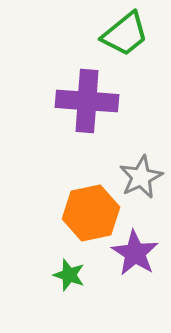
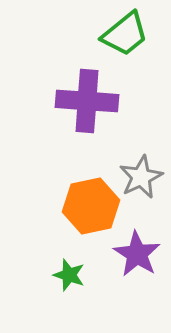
orange hexagon: moved 7 px up
purple star: moved 2 px right, 1 px down
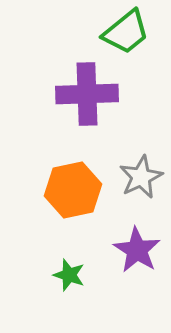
green trapezoid: moved 1 px right, 2 px up
purple cross: moved 7 px up; rotated 6 degrees counterclockwise
orange hexagon: moved 18 px left, 16 px up
purple star: moved 4 px up
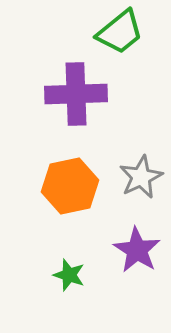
green trapezoid: moved 6 px left
purple cross: moved 11 px left
orange hexagon: moved 3 px left, 4 px up
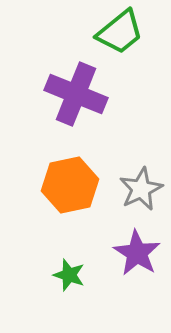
purple cross: rotated 24 degrees clockwise
gray star: moved 12 px down
orange hexagon: moved 1 px up
purple star: moved 3 px down
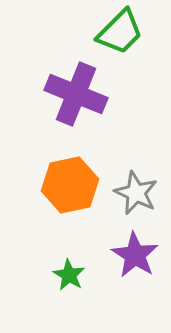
green trapezoid: rotated 6 degrees counterclockwise
gray star: moved 5 px left, 4 px down; rotated 21 degrees counterclockwise
purple star: moved 2 px left, 2 px down
green star: rotated 12 degrees clockwise
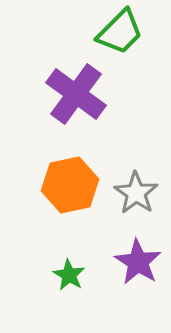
purple cross: rotated 14 degrees clockwise
gray star: rotated 9 degrees clockwise
purple star: moved 3 px right, 7 px down
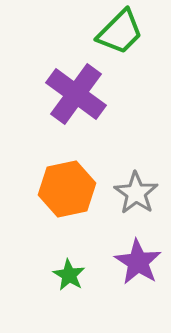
orange hexagon: moved 3 px left, 4 px down
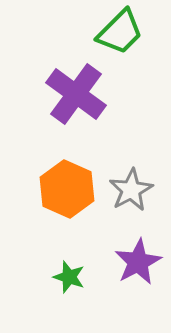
orange hexagon: rotated 24 degrees counterclockwise
gray star: moved 5 px left, 3 px up; rotated 9 degrees clockwise
purple star: rotated 12 degrees clockwise
green star: moved 2 px down; rotated 12 degrees counterclockwise
